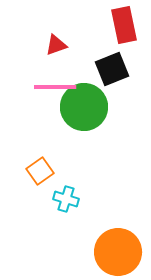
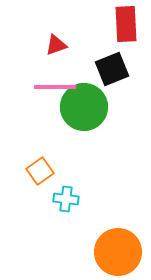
red rectangle: moved 2 px right, 1 px up; rotated 9 degrees clockwise
cyan cross: rotated 10 degrees counterclockwise
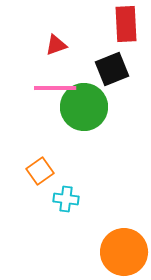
pink line: moved 1 px down
orange circle: moved 6 px right
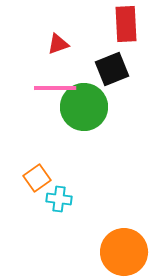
red triangle: moved 2 px right, 1 px up
orange square: moved 3 px left, 7 px down
cyan cross: moved 7 px left
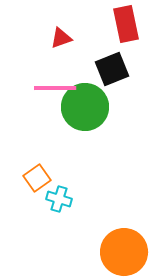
red rectangle: rotated 9 degrees counterclockwise
red triangle: moved 3 px right, 6 px up
green circle: moved 1 px right
cyan cross: rotated 10 degrees clockwise
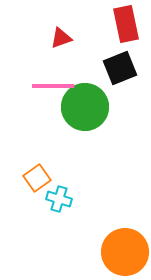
black square: moved 8 px right, 1 px up
pink line: moved 2 px left, 2 px up
orange circle: moved 1 px right
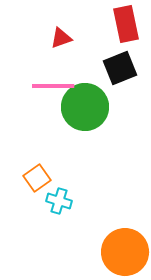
cyan cross: moved 2 px down
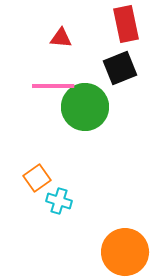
red triangle: rotated 25 degrees clockwise
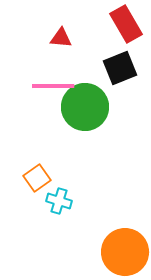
red rectangle: rotated 18 degrees counterclockwise
